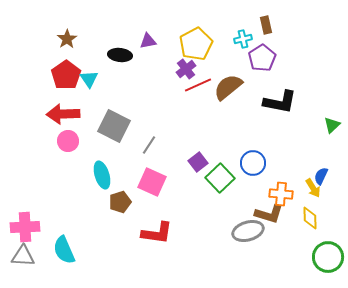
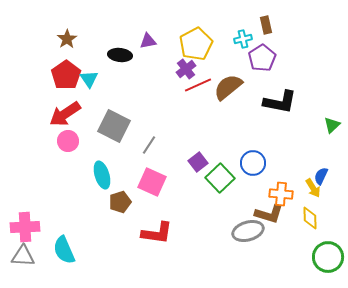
red arrow: moved 2 px right; rotated 32 degrees counterclockwise
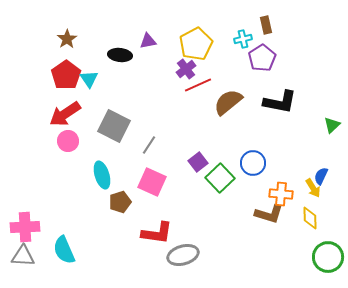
brown semicircle: moved 15 px down
gray ellipse: moved 65 px left, 24 px down
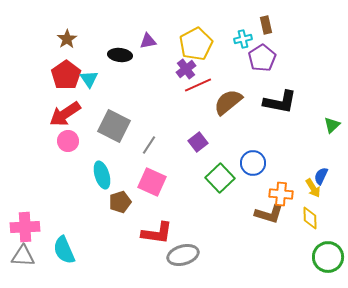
purple square: moved 20 px up
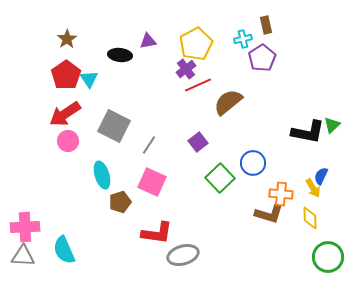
black L-shape: moved 28 px right, 30 px down
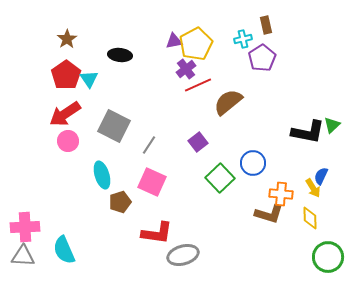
purple triangle: moved 26 px right
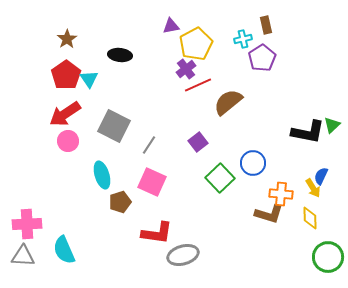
purple triangle: moved 3 px left, 15 px up
pink cross: moved 2 px right, 3 px up
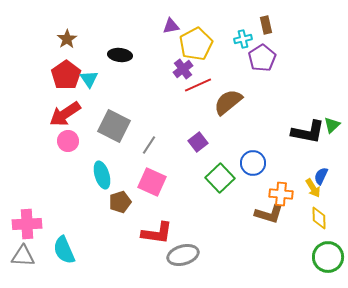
purple cross: moved 3 px left
yellow diamond: moved 9 px right
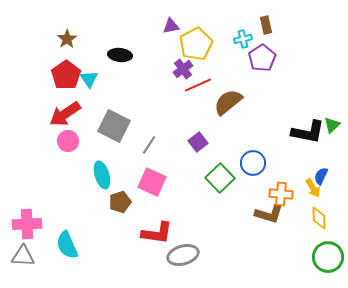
cyan semicircle: moved 3 px right, 5 px up
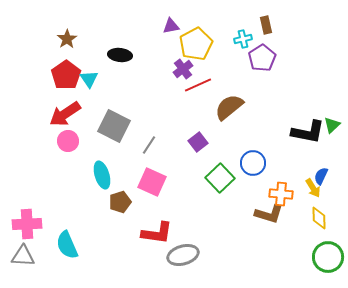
brown semicircle: moved 1 px right, 5 px down
